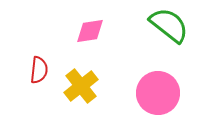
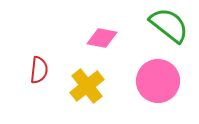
pink diamond: moved 12 px right, 7 px down; rotated 20 degrees clockwise
yellow cross: moved 6 px right
pink circle: moved 12 px up
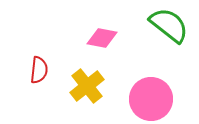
pink circle: moved 7 px left, 18 px down
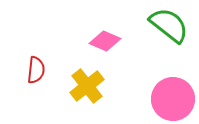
pink diamond: moved 3 px right, 3 px down; rotated 12 degrees clockwise
red semicircle: moved 3 px left
pink circle: moved 22 px right
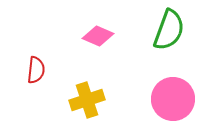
green semicircle: moved 5 px down; rotated 72 degrees clockwise
pink diamond: moved 7 px left, 5 px up
yellow cross: moved 14 px down; rotated 20 degrees clockwise
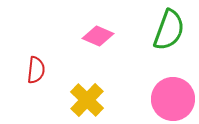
yellow cross: rotated 28 degrees counterclockwise
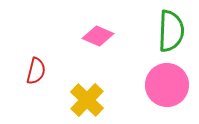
green semicircle: moved 2 px right, 1 px down; rotated 18 degrees counterclockwise
red semicircle: moved 1 px down; rotated 8 degrees clockwise
pink circle: moved 6 px left, 14 px up
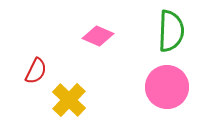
red semicircle: rotated 12 degrees clockwise
pink circle: moved 2 px down
yellow cross: moved 18 px left
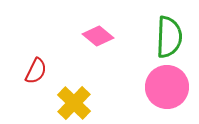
green semicircle: moved 2 px left, 6 px down
pink diamond: rotated 16 degrees clockwise
yellow cross: moved 5 px right, 3 px down
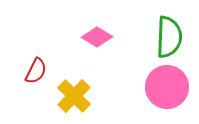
pink diamond: moved 1 px left, 1 px down; rotated 8 degrees counterclockwise
yellow cross: moved 7 px up
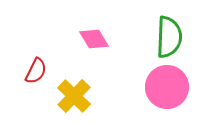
pink diamond: moved 3 px left, 2 px down; rotated 28 degrees clockwise
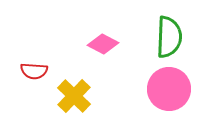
pink diamond: moved 9 px right, 5 px down; rotated 32 degrees counterclockwise
red semicircle: moved 2 px left; rotated 68 degrees clockwise
pink circle: moved 2 px right, 2 px down
